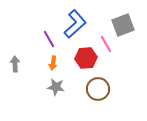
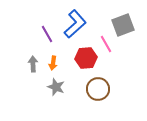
purple line: moved 2 px left, 5 px up
gray arrow: moved 18 px right
gray star: rotated 12 degrees clockwise
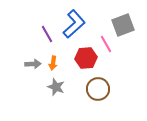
blue L-shape: moved 1 px left
gray arrow: rotated 91 degrees clockwise
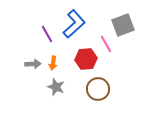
red hexagon: moved 1 px down
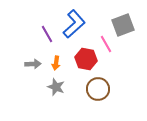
red hexagon: rotated 15 degrees clockwise
orange arrow: moved 3 px right
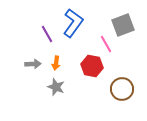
blue L-shape: moved 1 px left, 1 px up; rotated 12 degrees counterclockwise
red hexagon: moved 6 px right, 7 px down
brown circle: moved 24 px right
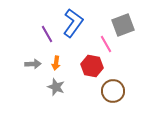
brown circle: moved 9 px left, 2 px down
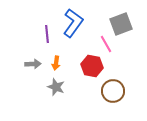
gray square: moved 2 px left, 1 px up
purple line: rotated 24 degrees clockwise
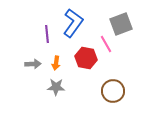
red hexagon: moved 6 px left, 8 px up
gray star: rotated 18 degrees counterclockwise
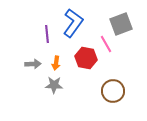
gray star: moved 2 px left, 2 px up
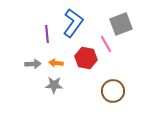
orange arrow: rotated 88 degrees clockwise
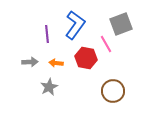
blue L-shape: moved 2 px right, 2 px down
gray arrow: moved 3 px left, 2 px up
gray star: moved 5 px left, 2 px down; rotated 30 degrees counterclockwise
